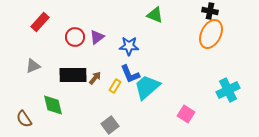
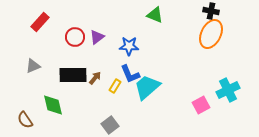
black cross: moved 1 px right
pink square: moved 15 px right, 9 px up; rotated 30 degrees clockwise
brown semicircle: moved 1 px right, 1 px down
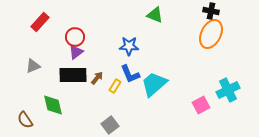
purple triangle: moved 21 px left, 15 px down
brown arrow: moved 2 px right
cyan trapezoid: moved 7 px right, 3 px up
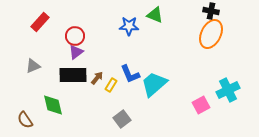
red circle: moved 1 px up
blue star: moved 20 px up
yellow rectangle: moved 4 px left, 1 px up
gray square: moved 12 px right, 6 px up
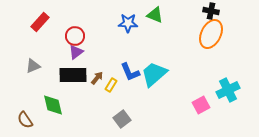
blue star: moved 1 px left, 3 px up
blue L-shape: moved 2 px up
cyan trapezoid: moved 10 px up
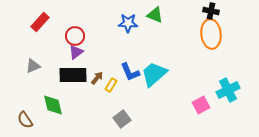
orange ellipse: rotated 32 degrees counterclockwise
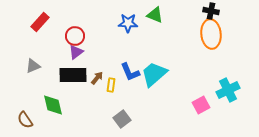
yellow rectangle: rotated 24 degrees counterclockwise
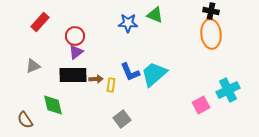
brown arrow: moved 1 px left, 1 px down; rotated 48 degrees clockwise
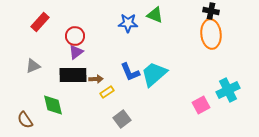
yellow rectangle: moved 4 px left, 7 px down; rotated 48 degrees clockwise
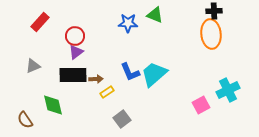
black cross: moved 3 px right; rotated 14 degrees counterclockwise
